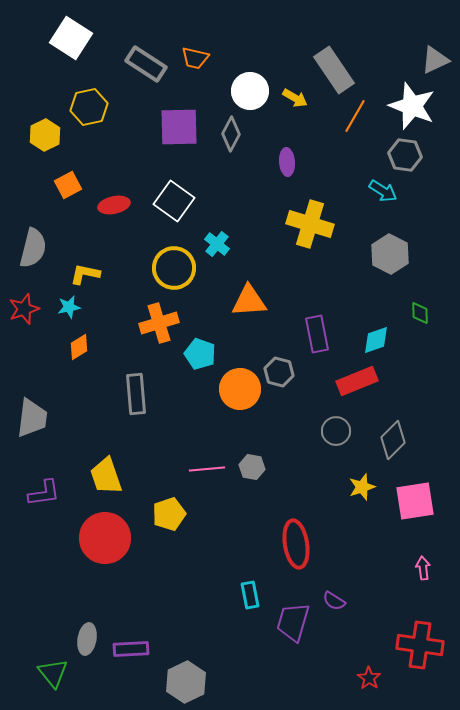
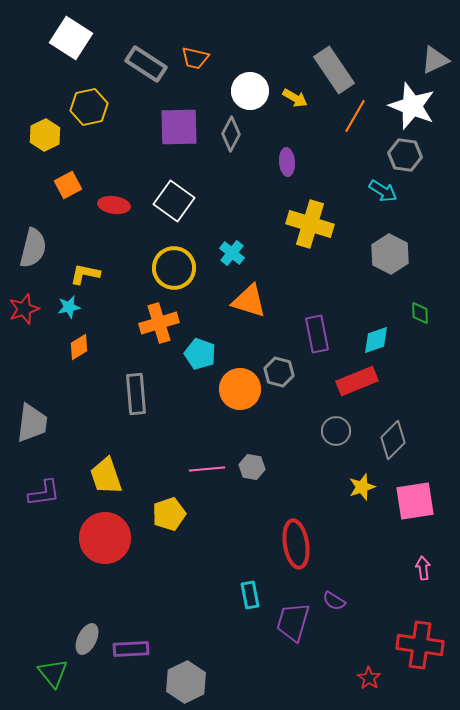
red ellipse at (114, 205): rotated 20 degrees clockwise
cyan cross at (217, 244): moved 15 px right, 9 px down
orange triangle at (249, 301): rotated 21 degrees clockwise
gray trapezoid at (32, 418): moved 5 px down
gray ellipse at (87, 639): rotated 16 degrees clockwise
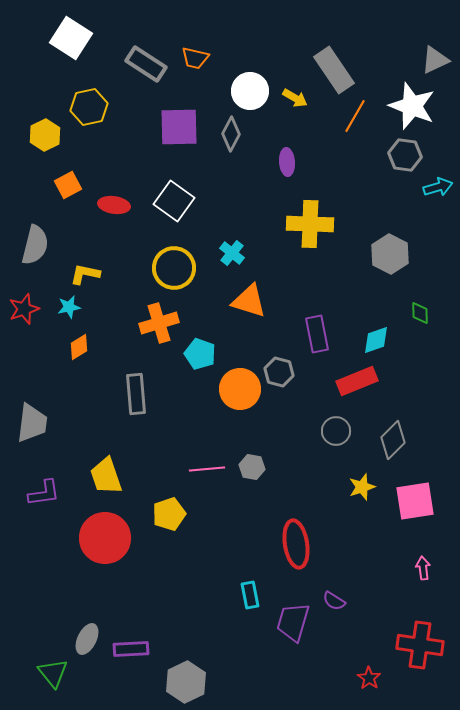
cyan arrow at (383, 191): moved 55 px right, 4 px up; rotated 48 degrees counterclockwise
yellow cross at (310, 224): rotated 15 degrees counterclockwise
gray semicircle at (33, 248): moved 2 px right, 3 px up
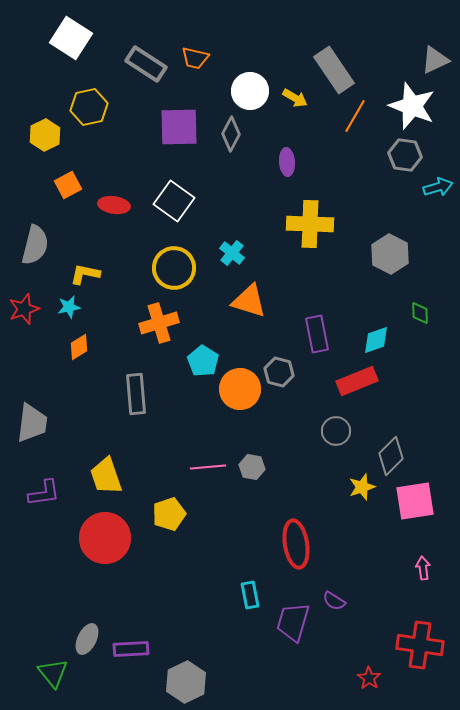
cyan pentagon at (200, 354): moved 3 px right, 7 px down; rotated 12 degrees clockwise
gray diamond at (393, 440): moved 2 px left, 16 px down
pink line at (207, 469): moved 1 px right, 2 px up
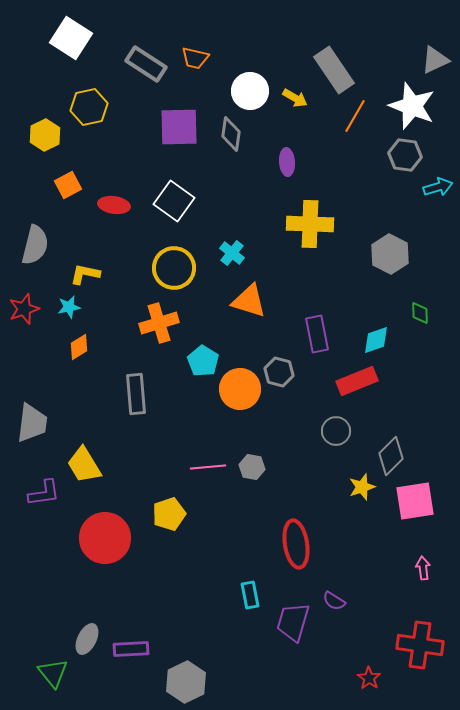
gray diamond at (231, 134): rotated 20 degrees counterclockwise
yellow trapezoid at (106, 476): moved 22 px left, 11 px up; rotated 12 degrees counterclockwise
